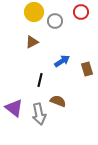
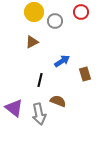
brown rectangle: moved 2 px left, 5 px down
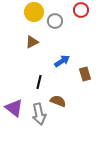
red circle: moved 2 px up
black line: moved 1 px left, 2 px down
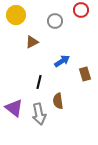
yellow circle: moved 18 px left, 3 px down
brown semicircle: rotated 119 degrees counterclockwise
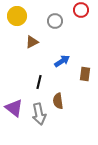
yellow circle: moved 1 px right, 1 px down
brown rectangle: rotated 24 degrees clockwise
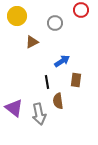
gray circle: moved 2 px down
brown rectangle: moved 9 px left, 6 px down
black line: moved 8 px right; rotated 24 degrees counterclockwise
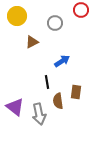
brown rectangle: moved 12 px down
purple triangle: moved 1 px right, 1 px up
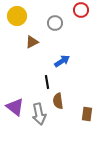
brown rectangle: moved 11 px right, 22 px down
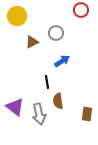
gray circle: moved 1 px right, 10 px down
